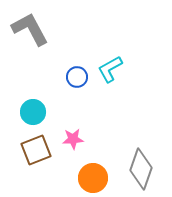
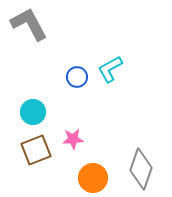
gray L-shape: moved 1 px left, 5 px up
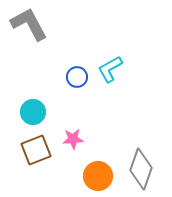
orange circle: moved 5 px right, 2 px up
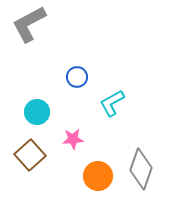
gray L-shape: rotated 90 degrees counterclockwise
cyan L-shape: moved 2 px right, 34 px down
cyan circle: moved 4 px right
brown square: moved 6 px left, 5 px down; rotated 20 degrees counterclockwise
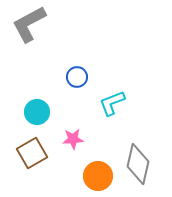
cyan L-shape: rotated 8 degrees clockwise
brown square: moved 2 px right, 2 px up; rotated 12 degrees clockwise
gray diamond: moved 3 px left, 5 px up; rotated 6 degrees counterclockwise
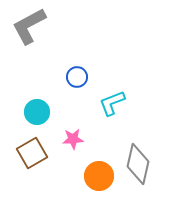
gray L-shape: moved 2 px down
orange circle: moved 1 px right
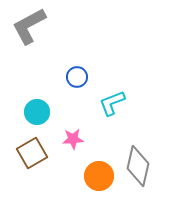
gray diamond: moved 2 px down
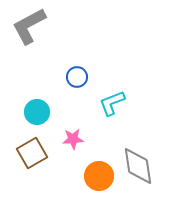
gray diamond: rotated 21 degrees counterclockwise
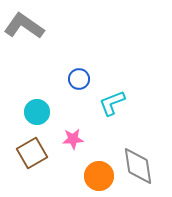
gray L-shape: moved 5 px left; rotated 63 degrees clockwise
blue circle: moved 2 px right, 2 px down
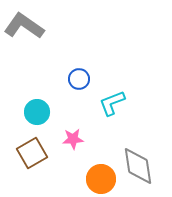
orange circle: moved 2 px right, 3 px down
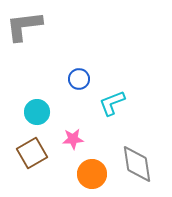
gray L-shape: rotated 42 degrees counterclockwise
gray diamond: moved 1 px left, 2 px up
orange circle: moved 9 px left, 5 px up
